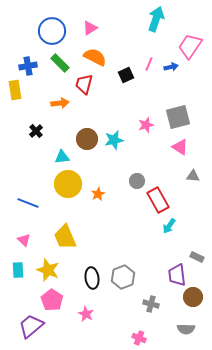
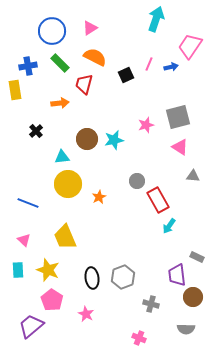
orange star at (98, 194): moved 1 px right, 3 px down
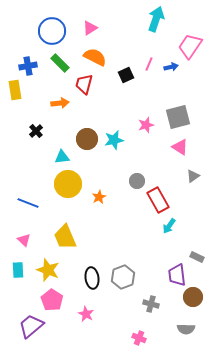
gray triangle at (193, 176): rotated 40 degrees counterclockwise
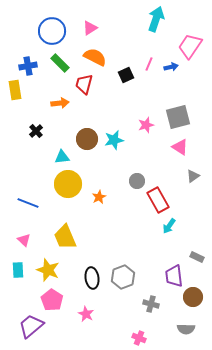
purple trapezoid at (177, 275): moved 3 px left, 1 px down
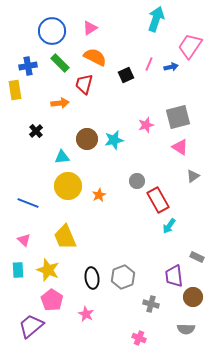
yellow circle at (68, 184): moved 2 px down
orange star at (99, 197): moved 2 px up
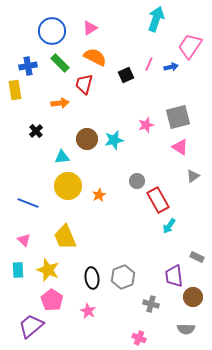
pink star at (86, 314): moved 2 px right, 3 px up
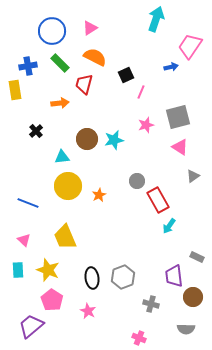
pink line at (149, 64): moved 8 px left, 28 px down
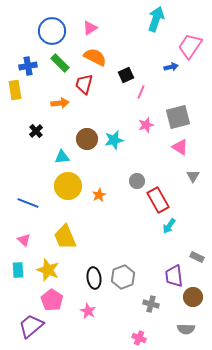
gray triangle at (193, 176): rotated 24 degrees counterclockwise
black ellipse at (92, 278): moved 2 px right
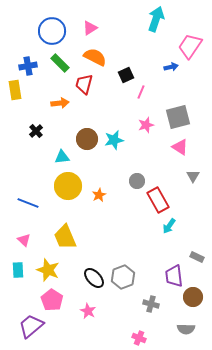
black ellipse at (94, 278): rotated 35 degrees counterclockwise
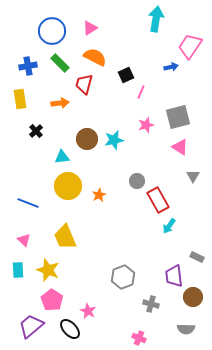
cyan arrow at (156, 19): rotated 10 degrees counterclockwise
yellow rectangle at (15, 90): moved 5 px right, 9 px down
black ellipse at (94, 278): moved 24 px left, 51 px down
